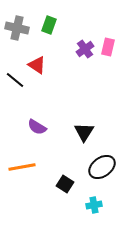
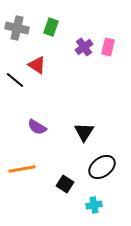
green rectangle: moved 2 px right, 2 px down
purple cross: moved 1 px left, 2 px up
orange line: moved 2 px down
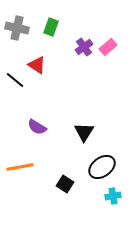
pink rectangle: rotated 36 degrees clockwise
orange line: moved 2 px left, 2 px up
cyan cross: moved 19 px right, 9 px up
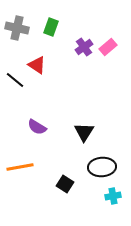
black ellipse: rotated 32 degrees clockwise
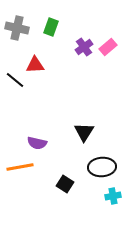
red triangle: moved 2 px left; rotated 36 degrees counterclockwise
purple semicircle: moved 16 px down; rotated 18 degrees counterclockwise
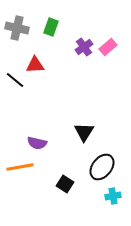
black ellipse: rotated 48 degrees counterclockwise
